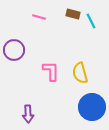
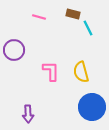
cyan line: moved 3 px left, 7 px down
yellow semicircle: moved 1 px right, 1 px up
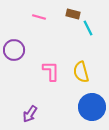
purple arrow: moved 2 px right; rotated 36 degrees clockwise
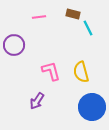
pink line: rotated 24 degrees counterclockwise
purple circle: moved 5 px up
pink L-shape: rotated 15 degrees counterclockwise
purple arrow: moved 7 px right, 13 px up
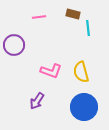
cyan line: rotated 21 degrees clockwise
pink L-shape: rotated 125 degrees clockwise
blue circle: moved 8 px left
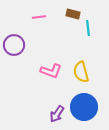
purple arrow: moved 20 px right, 13 px down
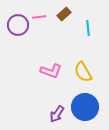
brown rectangle: moved 9 px left; rotated 56 degrees counterclockwise
purple circle: moved 4 px right, 20 px up
yellow semicircle: moved 2 px right; rotated 15 degrees counterclockwise
blue circle: moved 1 px right
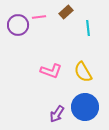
brown rectangle: moved 2 px right, 2 px up
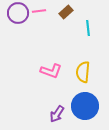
pink line: moved 6 px up
purple circle: moved 12 px up
yellow semicircle: rotated 35 degrees clockwise
blue circle: moved 1 px up
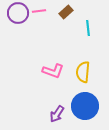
pink L-shape: moved 2 px right
